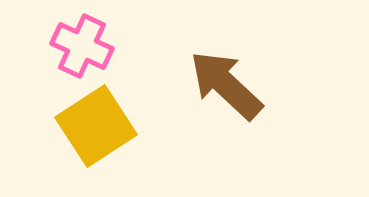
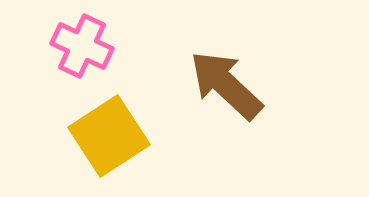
yellow square: moved 13 px right, 10 px down
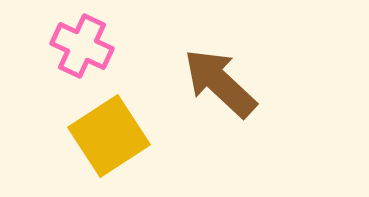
brown arrow: moved 6 px left, 2 px up
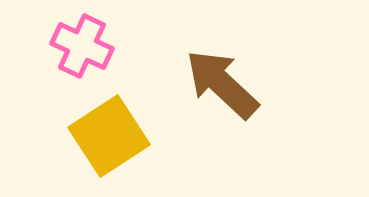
brown arrow: moved 2 px right, 1 px down
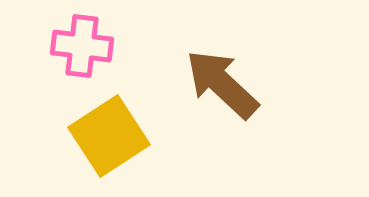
pink cross: rotated 18 degrees counterclockwise
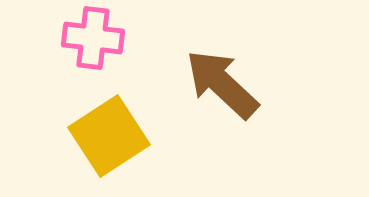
pink cross: moved 11 px right, 8 px up
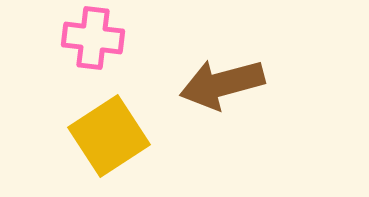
brown arrow: rotated 58 degrees counterclockwise
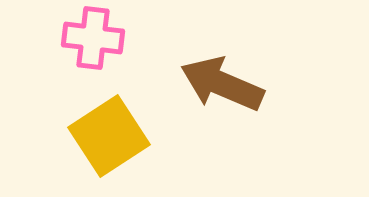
brown arrow: rotated 38 degrees clockwise
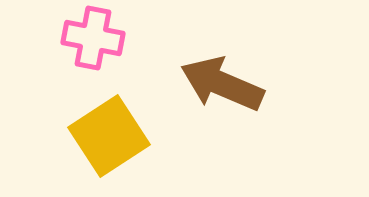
pink cross: rotated 4 degrees clockwise
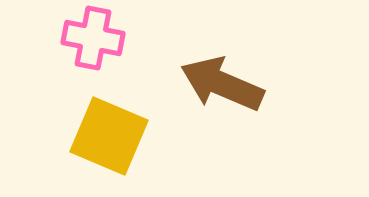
yellow square: rotated 34 degrees counterclockwise
